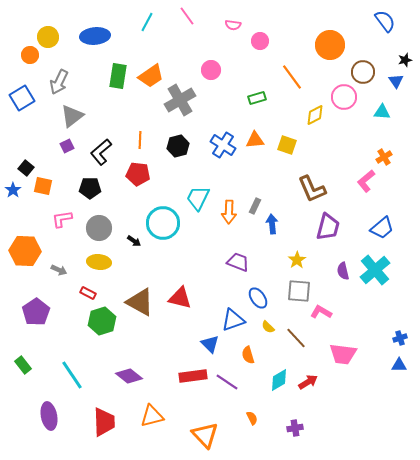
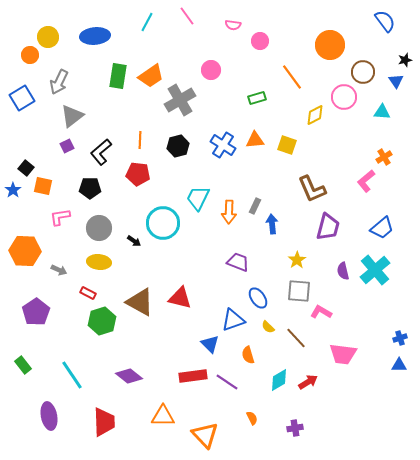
pink L-shape at (62, 219): moved 2 px left, 2 px up
orange triangle at (152, 416): moved 11 px right; rotated 15 degrees clockwise
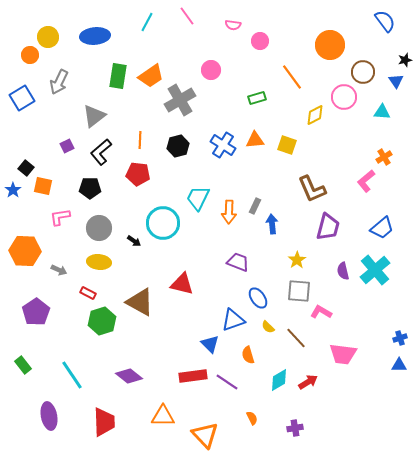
gray triangle at (72, 116): moved 22 px right
red triangle at (180, 298): moved 2 px right, 14 px up
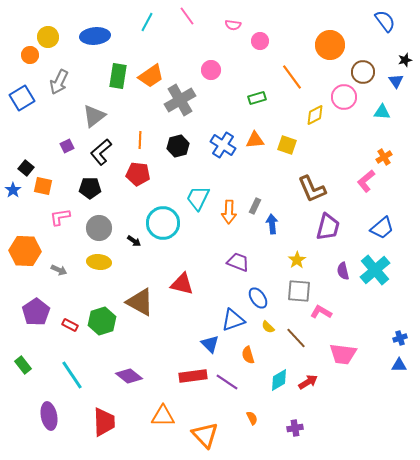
red rectangle at (88, 293): moved 18 px left, 32 px down
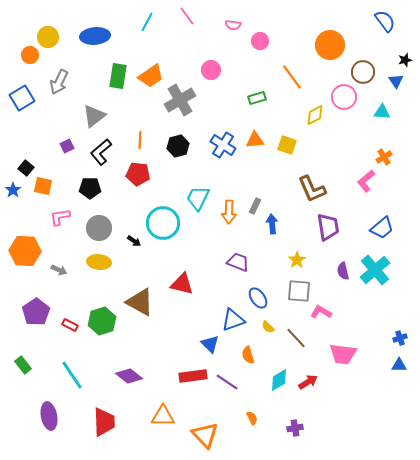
purple trapezoid at (328, 227): rotated 24 degrees counterclockwise
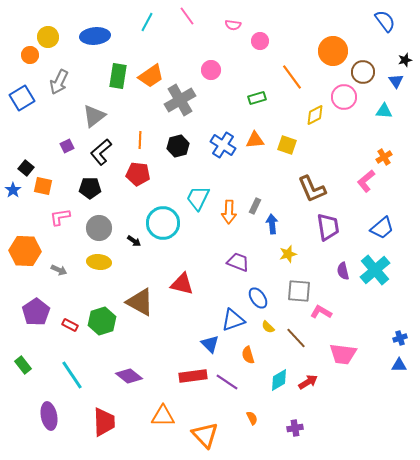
orange circle at (330, 45): moved 3 px right, 6 px down
cyan triangle at (382, 112): moved 2 px right, 1 px up
yellow star at (297, 260): moved 9 px left, 6 px up; rotated 18 degrees clockwise
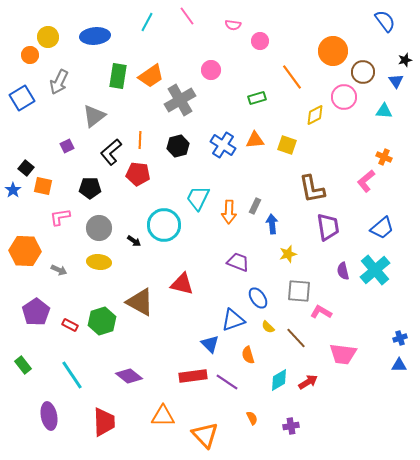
black L-shape at (101, 152): moved 10 px right
orange cross at (384, 157): rotated 35 degrees counterclockwise
brown L-shape at (312, 189): rotated 12 degrees clockwise
cyan circle at (163, 223): moved 1 px right, 2 px down
purple cross at (295, 428): moved 4 px left, 2 px up
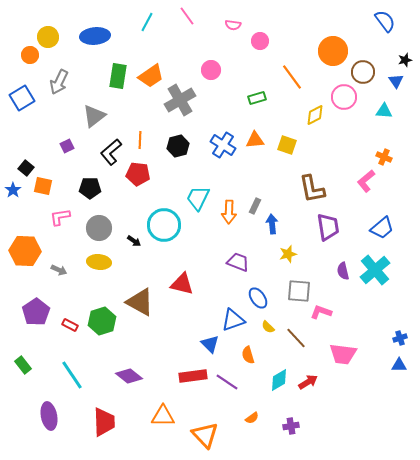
pink L-shape at (321, 312): rotated 10 degrees counterclockwise
orange semicircle at (252, 418): rotated 80 degrees clockwise
